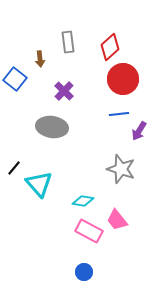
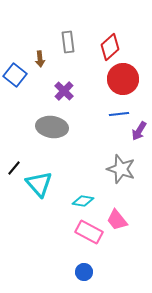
blue square: moved 4 px up
pink rectangle: moved 1 px down
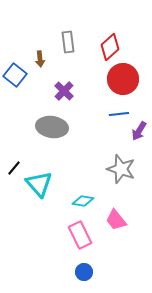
pink trapezoid: moved 1 px left
pink rectangle: moved 9 px left, 3 px down; rotated 36 degrees clockwise
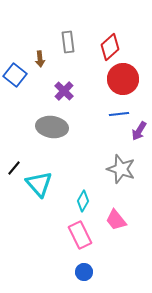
cyan diamond: rotated 70 degrees counterclockwise
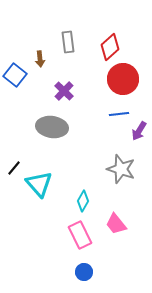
pink trapezoid: moved 4 px down
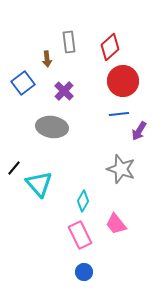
gray rectangle: moved 1 px right
brown arrow: moved 7 px right
blue square: moved 8 px right, 8 px down; rotated 15 degrees clockwise
red circle: moved 2 px down
